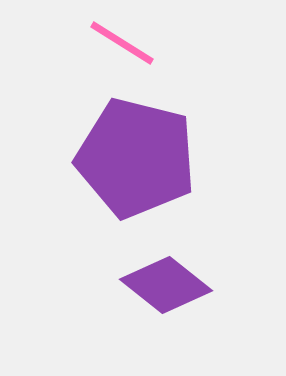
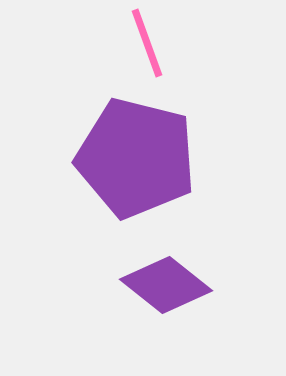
pink line: moved 25 px right; rotated 38 degrees clockwise
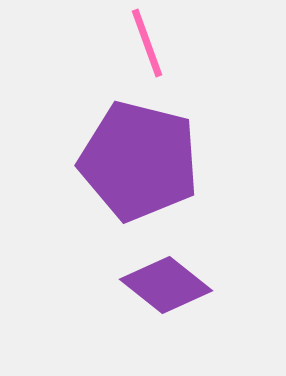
purple pentagon: moved 3 px right, 3 px down
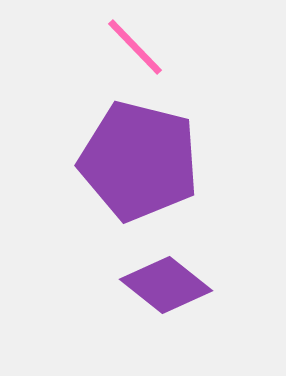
pink line: moved 12 px left, 4 px down; rotated 24 degrees counterclockwise
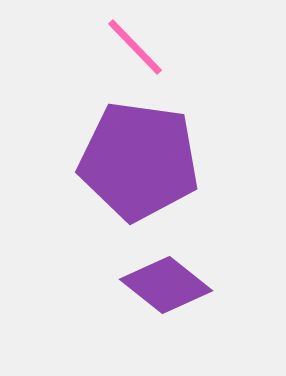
purple pentagon: rotated 6 degrees counterclockwise
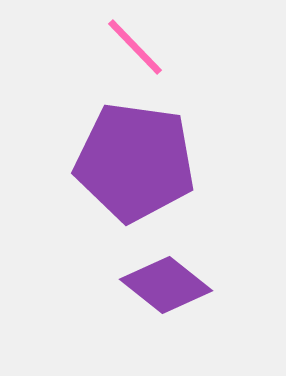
purple pentagon: moved 4 px left, 1 px down
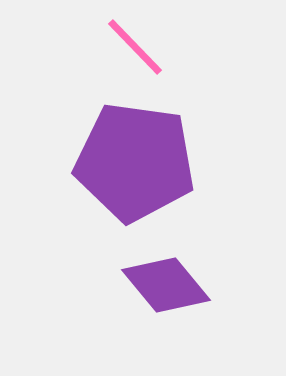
purple diamond: rotated 12 degrees clockwise
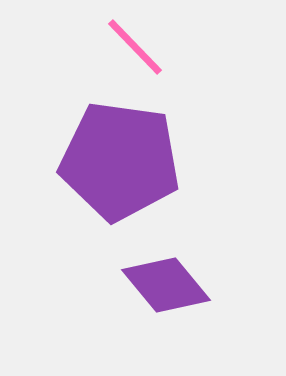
purple pentagon: moved 15 px left, 1 px up
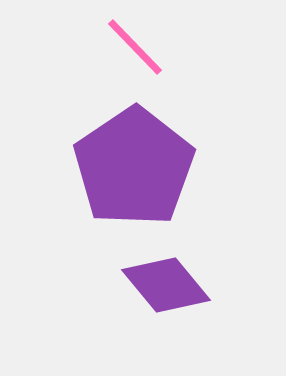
purple pentagon: moved 14 px right, 6 px down; rotated 30 degrees clockwise
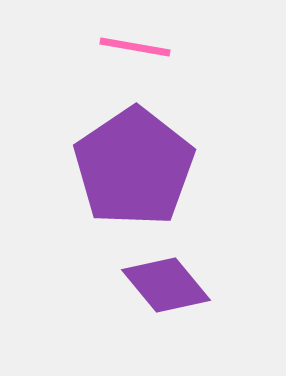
pink line: rotated 36 degrees counterclockwise
